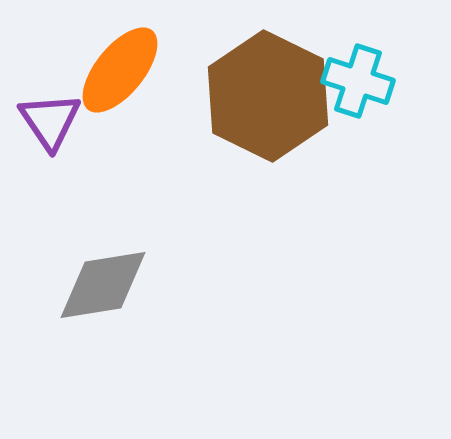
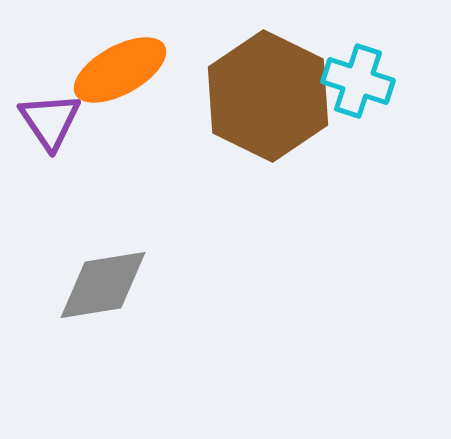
orange ellipse: rotated 22 degrees clockwise
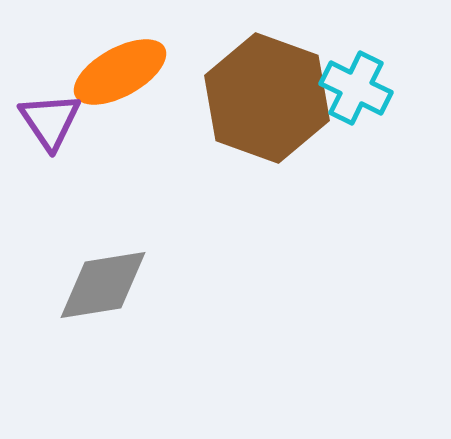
orange ellipse: moved 2 px down
cyan cross: moved 2 px left, 7 px down; rotated 8 degrees clockwise
brown hexagon: moved 1 px left, 2 px down; rotated 6 degrees counterclockwise
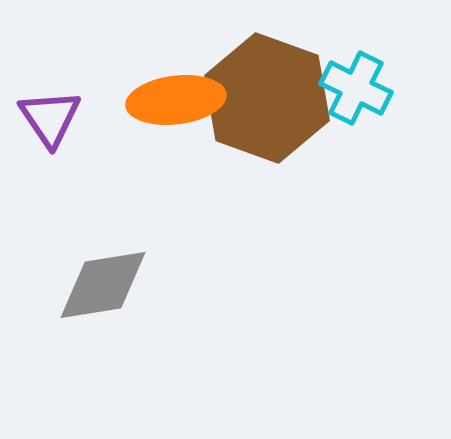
orange ellipse: moved 56 px right, 28 px down; rotated 22 degrees clockwise
purple triangle: moved 3 px up
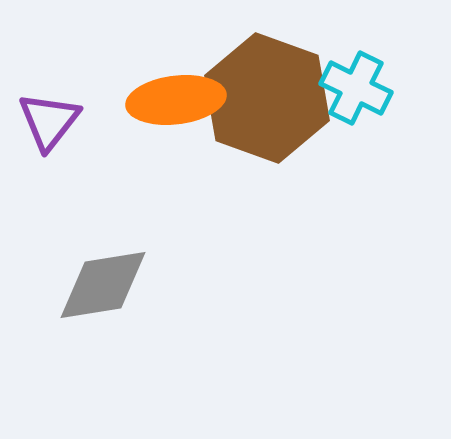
purple triangle: moved 1 px left, 3 px down; rotated 12 degrees clockwise
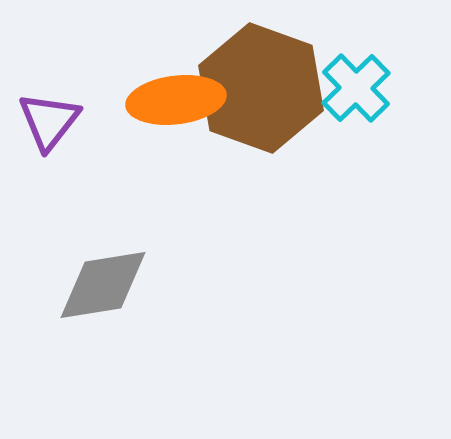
cyan cross: rotated 20 degrees clockwise
brown hexagon: moved 6 px left, 10 px up
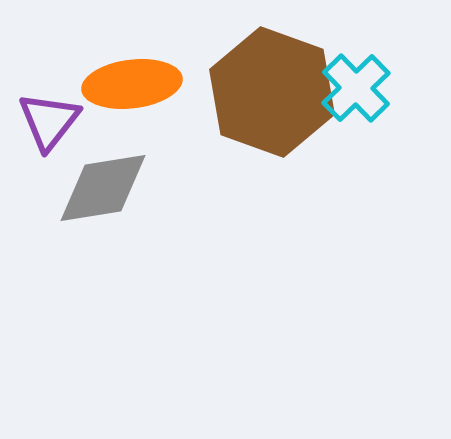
brown hexagon: moved 11 px right, 4 px down
orange ellipse: moved 44 px left, 16 px up
gray diamond: moved 97 px up
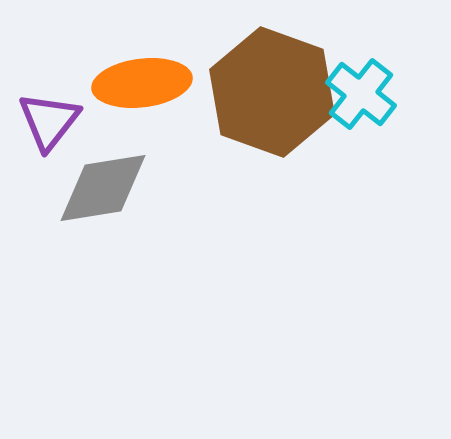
orange ellipse: moved 10 px right, 1 px up
cyan cross: moved 5 px right, 6 px down; rotated 8 degrees counterclockwise
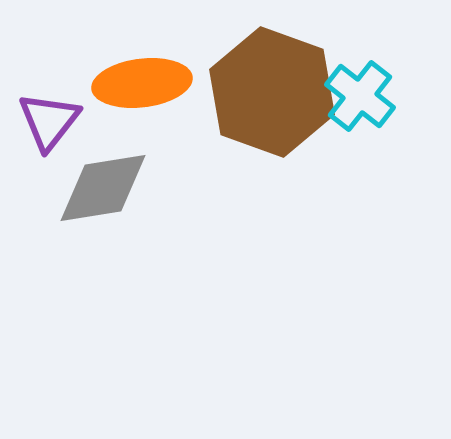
cyan cross: moved 1 px left, 2 px down
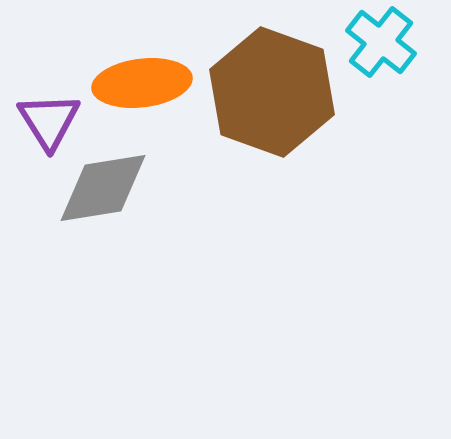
cyan cross: moved 21 px right, 54 px up
purple triangle: rotated 10 degrees counterclockwise
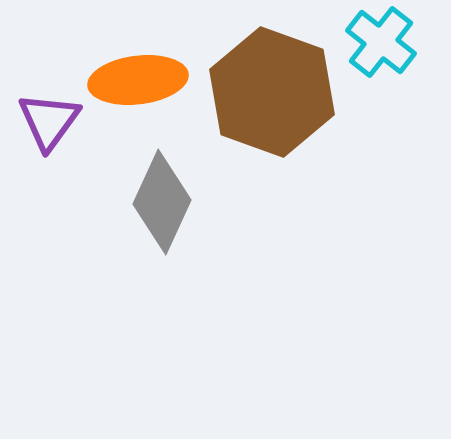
orange ellipse: moved 4 px left, 3 px up
purple triangle: rotated 8 degrees clockwise
gray diamond: moved 59 px right, 14 px down; rotated 56 degrees counterclockwise
